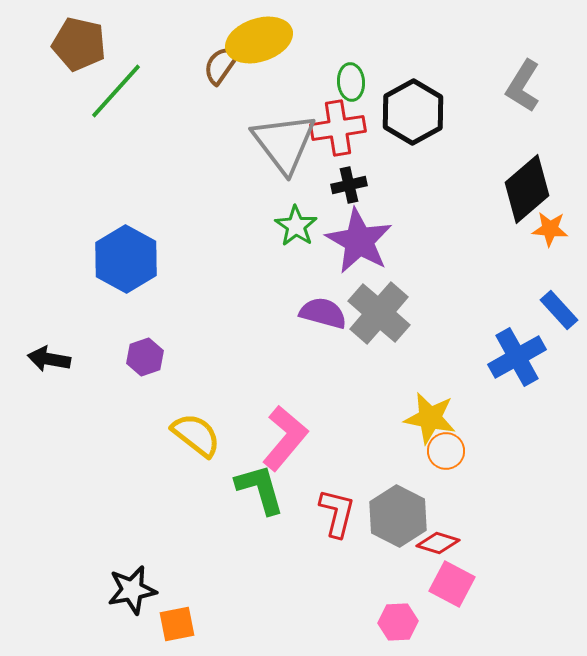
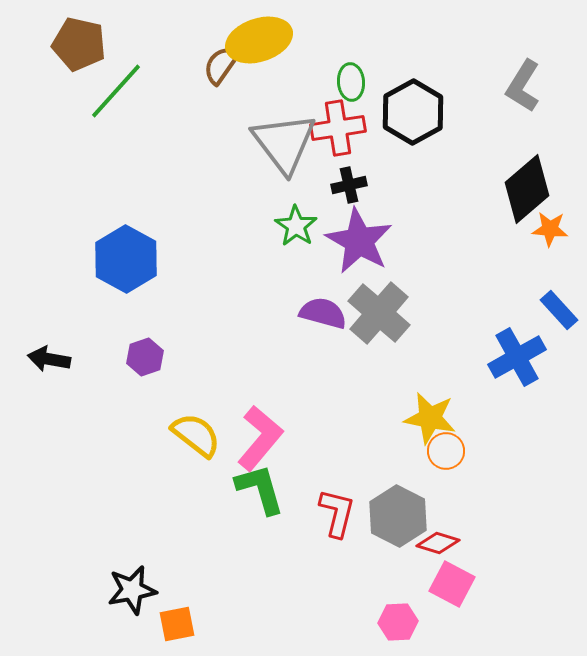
pink L-shape: moved 25 px left
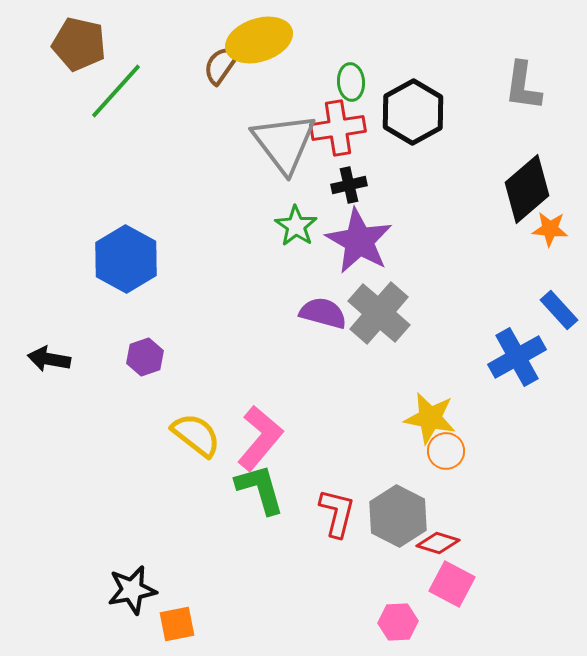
gray L-shape: rotated 24 degrees counterclockwise
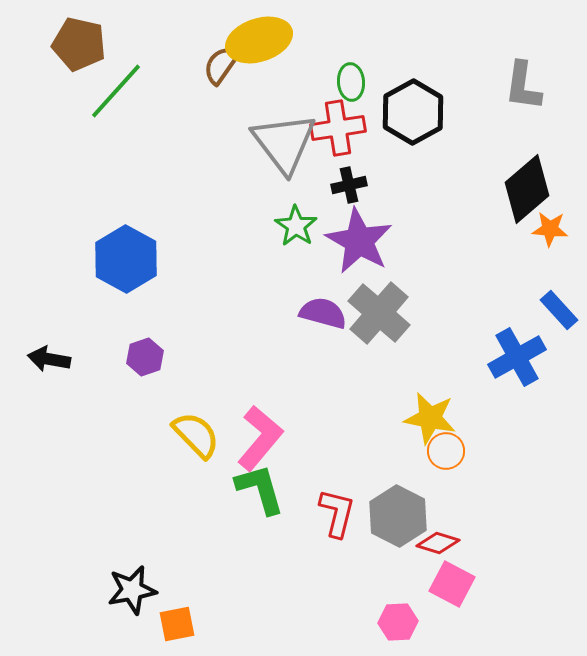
yellow semicircle: rotated 8 degrees clockwise
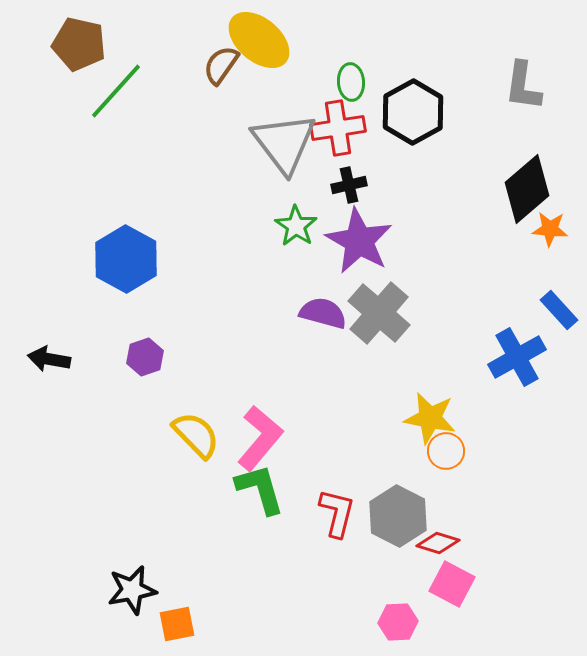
yellow ellipse: rotated 58 degrees clockwise
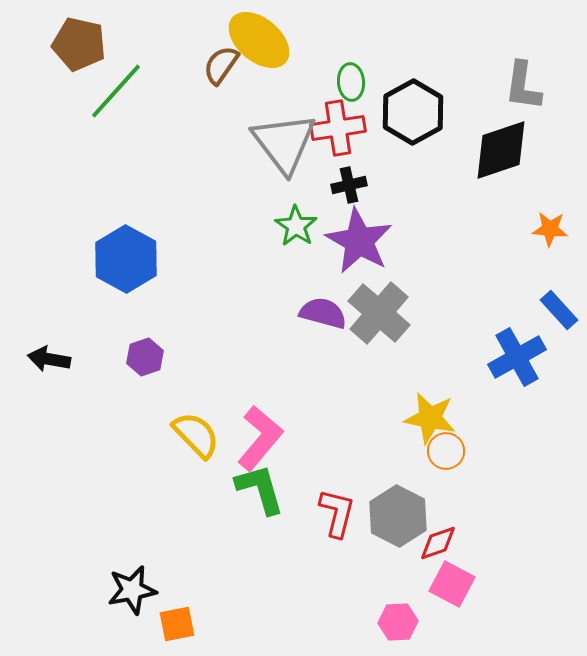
black diamond: moved 26 px left, 39 px up; rotated 22 degrees clockwise
red diamond: rotated 36 degrees counterclockwise
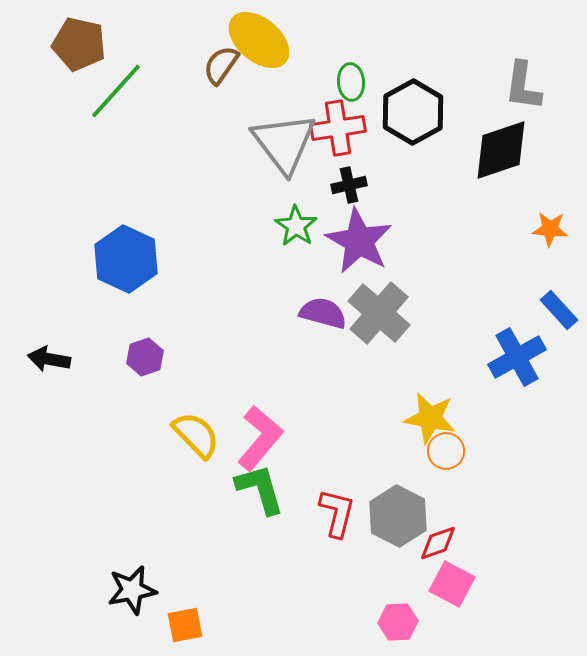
blue hexagon: rotated 4 degrees counterclockwise
orange square: moved 8 px right, 1 px down
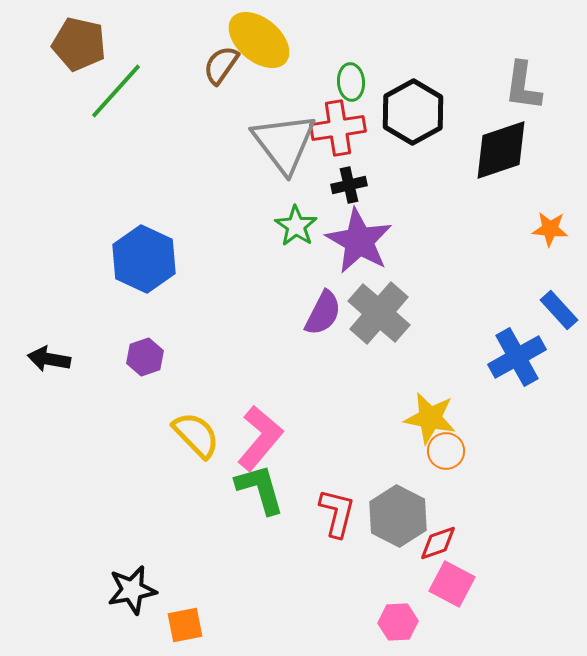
blue hexagon: moved 18 px right
purple semicircle: rotated 102 degrees clockwise
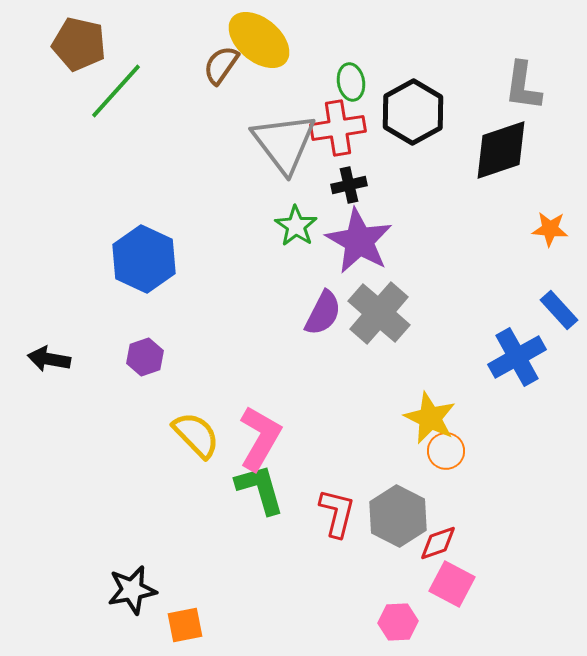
green ellipse: rotated 6 degrees counterclockwise
yellow star: rotated 14 degrees clockwise
pink L-shape: rotated 10 degrees counterclockwise
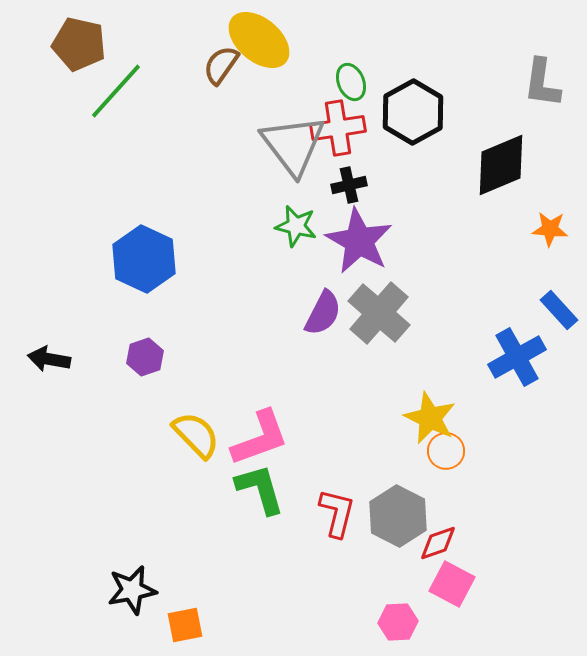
green ellipse: rotated 12 degrees counterclockwise
gray L-shape: moved 19 px right, 3 px up
gray triangle: moved 9 px right, 2 px down
black diamond: moved 15 px down; rotated 4 degrees counterclockwise
green star: rotated 21 degrees counterclockwise
pink L-shape: rotated 40 degrees clockwise
